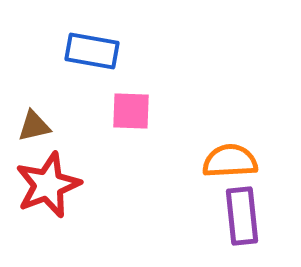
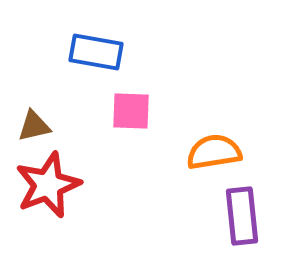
blue rectangle: moved 4 px right, 1 px down
orange semicircle: moved 16 px left, 9 px up; rotated 6 degrees counterclockwise
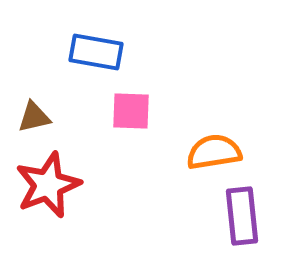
brown triangle: moved 9 px up
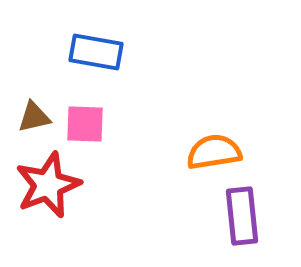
pink square: moved 46 px left, 13 px down
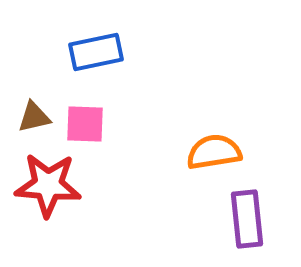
blue rectangle: rotated 22 degrees counterclockwise
red star: rotated 26 degrees clockwise
purple rectangle: moved 5 px right, 3 px down
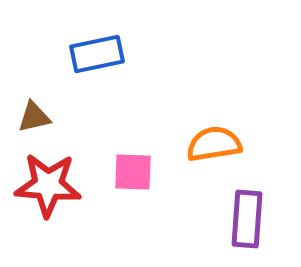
blue rectangle: moved 1 px right, 2 px down
pink square: moved 48 px right, 48 px down
orange semicircle: moved 8 px up
purple rectangle: rotated 10 degrees clockwise
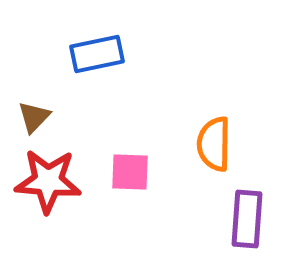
brown triangle: rotated 33 degrees counterclockwise
orange semicircle: rotated 80 degrees counterclockwise
pink square: moved 3 px left
red star: moved 4 px up
